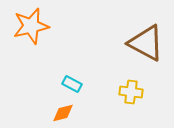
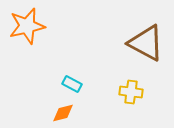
orange star: moved 4 px left
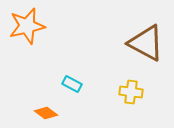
orange diamond: moved 17 px left; rotated 50 degrees clockwise
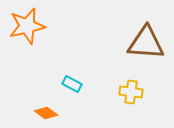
brown triangle: rotated 24 degrees counterclockwise
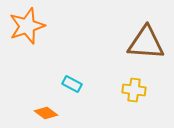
orange star: rotated 6 degrees counterclockwise
yellow cross: moved 3 px right, 2 px up
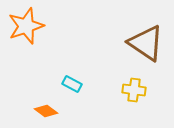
orange star: moved 1 px left
brown triangle: rotated 30 degrees clockwise
orange diamond: moved 2 px up
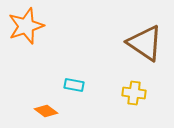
brown triangle: moved 1 px left
cyan rectangle: moved 2 px right, 1 px down; rotated 18 degrees counterclockwise
yellow cross: moved 3 px down
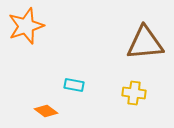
brown triangle: rotated 39 degrees counterclockwise
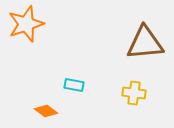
orange star: moved 2 px up
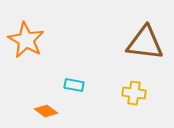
orange star: moved 16 px down; rotated 24 degrees counterclockwise
brown triangle: rotated 12 degrees clockwise
